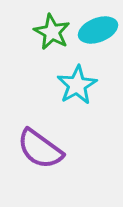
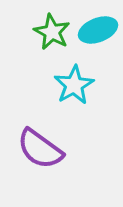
cyan star: moved 3 px left
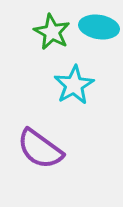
cyan ellipse: moved 1 px right, 3 px up; rotated 30 degrees clockwise
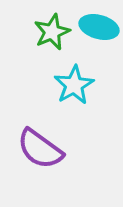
cyan ellipse: rotated 6 degrees clockwise
green star: rotated 21 degrees clockwise
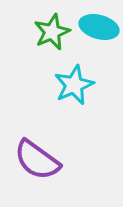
cyan star: rotated 6 degrees clockwise
purple semicircle: moved 3 px left, 11 px down
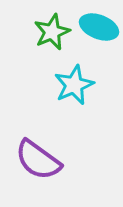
cyan ellipse: rotated 6 degrees clockwise
purple semicircle: moved 1 px right
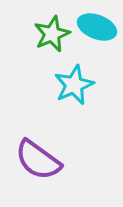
cyan ellipse: moved 2 px left
green star: moved 2 px down
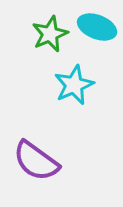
green star: moved 2 px left
purple semicircle: moved 2 px left, 1 px down
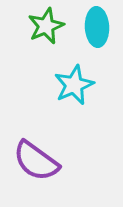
cyan ellipse: rotated 66 degrees clockwise
green star: moved 4 px left, 8 px up
